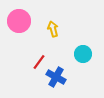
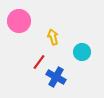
yellow arrow: moved 8 px down
cyan circle: moved 1 px left, 2 px up
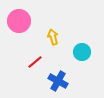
red line: moved 4 px left; rotated 14 degrees clockwise
blue cross: moved 2 px right, 4 px down
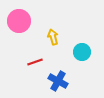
red line: rotated 21 degrees clockwise
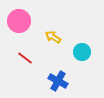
yellow arrow: rotated 42 degrees counterclockwise
red line: moved 10 px left, 4 px up; rotated 56 degrees clockwise
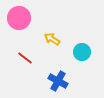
pink circle: moved 3 px up
yellow arrow: moved 1 px left, 2 px down
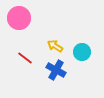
yellow arrow: moved 3 px right, 7 px down
blue cross: moved 2 px left, 11 px up
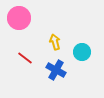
yellow arrow: moved 4 px up; rotated 42 degrees clockwise
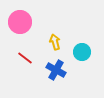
pink circle: moved 1 px right, 4 px down
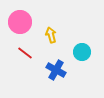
yellow arrow: moved 4 px left, 7 px up
red line: moved 5 px up
